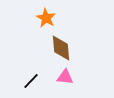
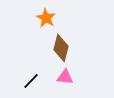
brown diamond: rotated 20 degrees clockwise
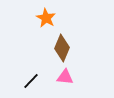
brown diamond: moved 1 px right; rotated 8 degrees clockwise
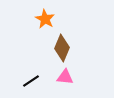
orange star: moved 1 px left, 1 px down
black line: rotated 12 degrees clockwise
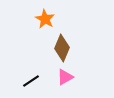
pink triangle: rotated 36 degrees counterclockwise
